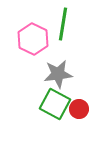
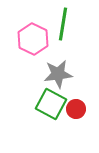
green square: moved 4 px left
red circle: moved 3 px left
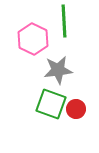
green line: moved 1 px right, 3 px up; rotated 12 degrees counterclockwise
gray star: moved 4 px up
green square: rotated 8 degrees counterclockwise
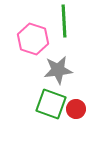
pink hexagon: rotated 8 degrees counterclockwise
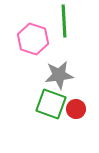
gray star: moved 1 px right, 5 px down
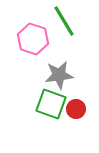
green line: rotated 28 degrees counterclockwise
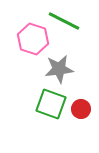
green line: rotated 32 degrees counterclockwise
gray star: moved 6 px up
red circle: moved 5 px right
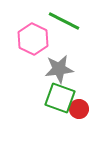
pink hexagon: rotated 8 degrees clockwise
green square: moved 9 px right, 6 px up
red circle: moved 2 px left
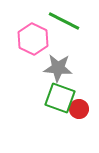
gray star: moved 1 px left, 1 px up; rotated 12 degrees clockwise
